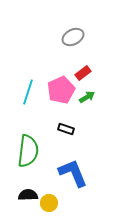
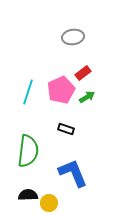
gray ellipse: rotated 20 degrees clockwise
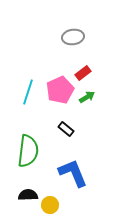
pink pentagon: moved 1 px left
black rectangle: rotated 21 degrees clockwise
yellow circle: moved 1 px right, 2 px down
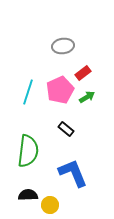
gray ellipse: moved 10 px left, 9 px down
